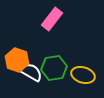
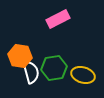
pink rectangle: moved 6 px right; rotated 25 degrees clockwise
orange hexagon: moved 3 px right, 4 px up; rotated 10 degrees counterclockwise
white semicircle: rotated 45 degrees clockwise
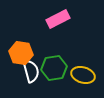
orange hexagon: moved 1 px right, 3 px up
white semicircle: moved 1 px up
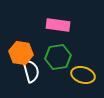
pink rectangle: moved 6 px down; rotated 35 degrees clockwise
green hexagon: moved 4 px right, 11 px up
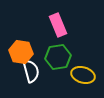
pink rectangle: rotated 60 degrees clockwise
orange hexagon: moved 1 px up
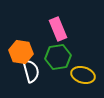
pink rectangle: moved 4 px down
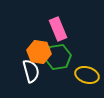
orange hexagon: moved 18 px right
yellow ellipse: moved 4 px right
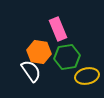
green hexagon: moved 9 px right
white semicircle: rotated 20 degrees counterclockwise
yellow ellipse: moved 1 px down; rotated 30 degrees counterclockwise
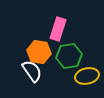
pink rectangle: rotated 40 degrees clockwise
green hexagon: moved 2 px right, 1 px up
white semicircle: moved 1 px right
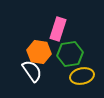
green hexagon: moved 1 px right, 2 px up
yellow ellipse: moved 5 px left
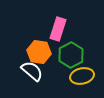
green hexagon: moved 1 px right, 1 px down; rotated 20 degrees counterclockwise
white semicircle: rotated 15 degrees counterclockwise
